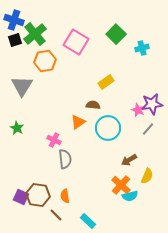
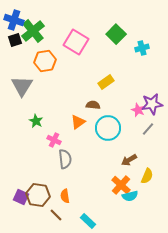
green cross: moved 2 px left, 3 px up
green star: moved 19 px right, 7 px up
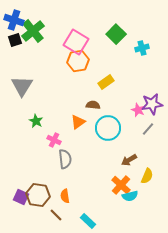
orange hexagon: moved 33 px right
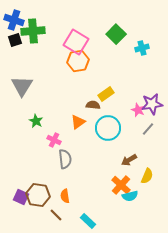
green cross: rotated 35 degrees clockwise
yellow rectangle: moved 12 px down
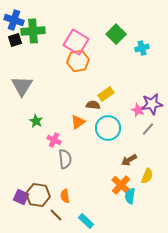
cyan semicircle: rotated 112 degrees clockwise
cyan rectangle: moved 2 px left
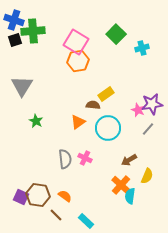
pink cross: moved 31 px right, 18 px down
orange semicircle: rotated 136 degrees clockwise
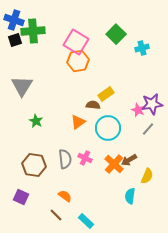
orange cross: moved 7 px left, 21 px up
brown hexagon: moved 4 px left, 30 px up
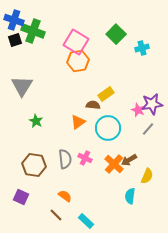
green cross: rotated 25 degrees clockwise
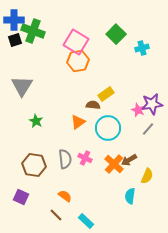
blue cross: rotated 18 degrees counterclockwise
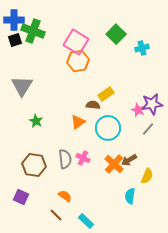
pink cross: moved 2 px left
